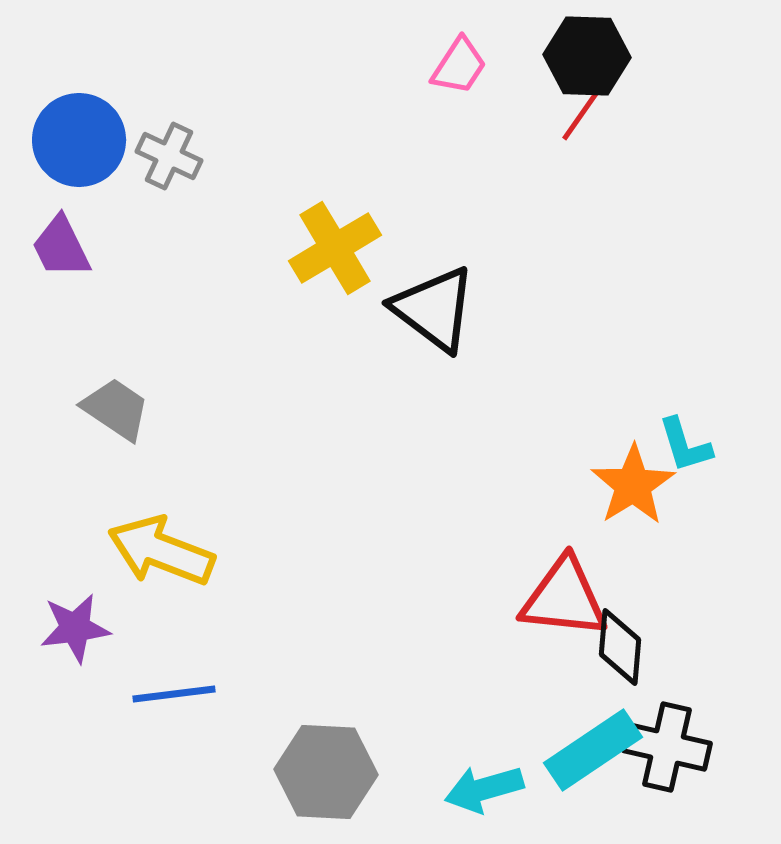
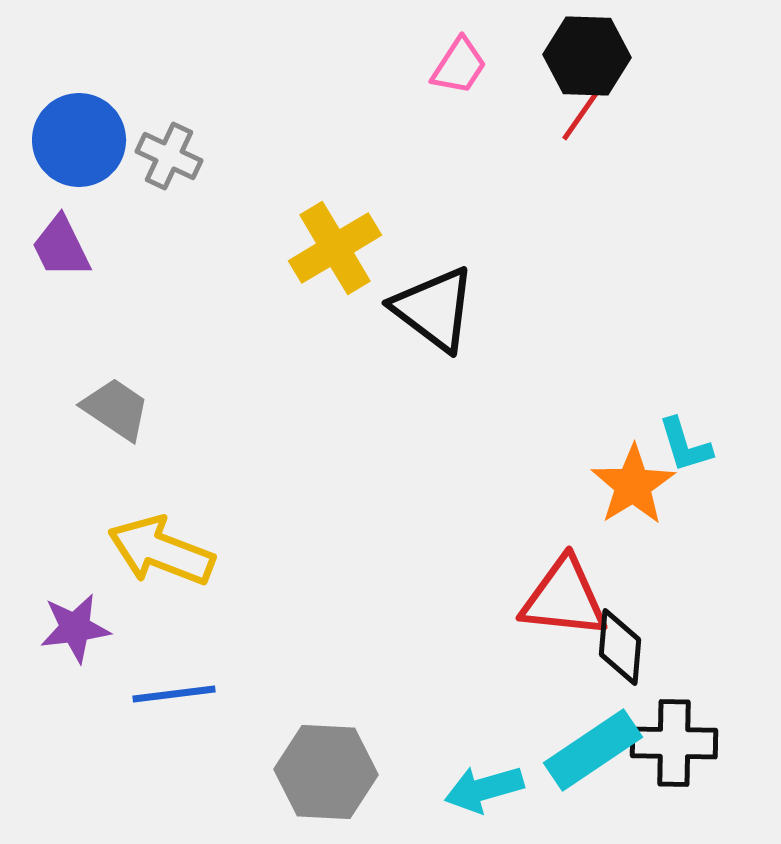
black cross: moved 7 px right, 4 px up; rotated 12 degrees counterclockwise
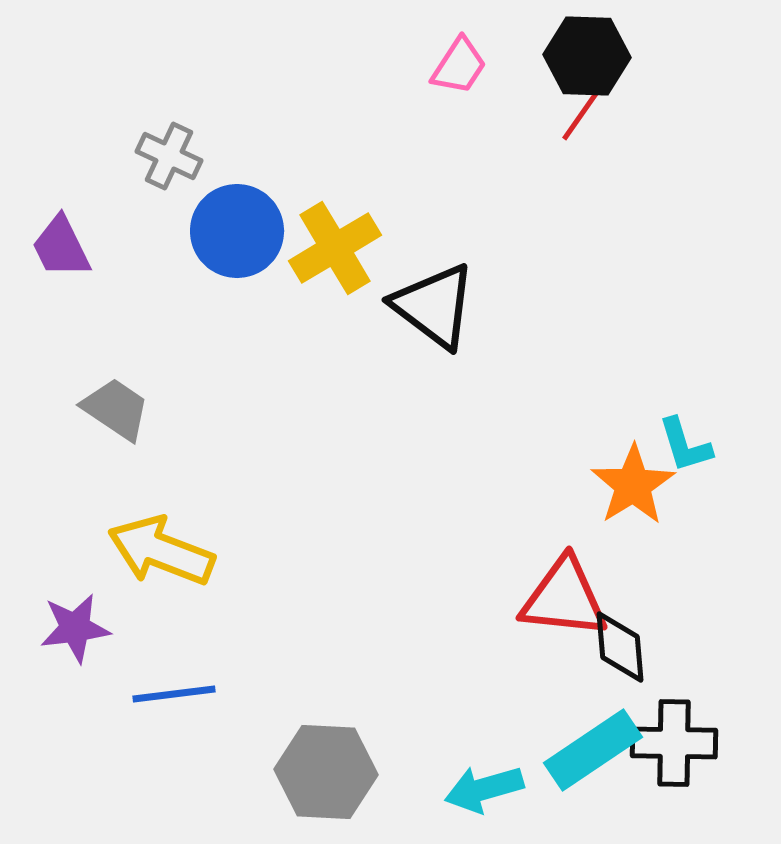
blue circle: moved 158 px right, 91 px down
black triangle: moved 3 px up
black diamond: rotated 10 degrees counterclockwise
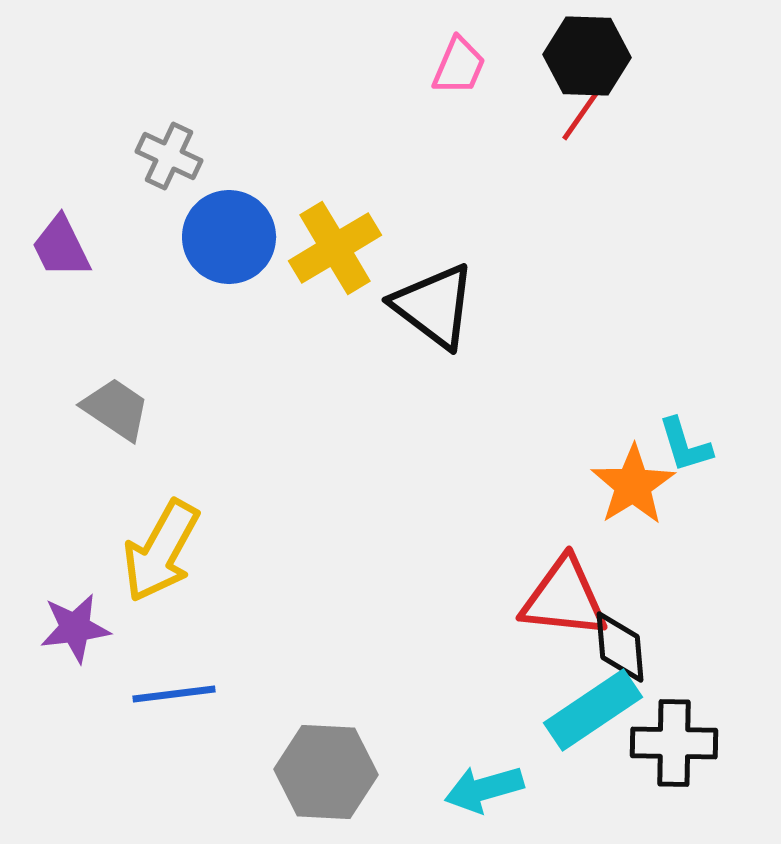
pink trapezoid: rotated 10 degrees counterclockwise
blue circle: moved 8 px left, 6 px down
yellow arrow: rotated 82 degrees counterclockwise
cyan rectangle: moved 40 px up
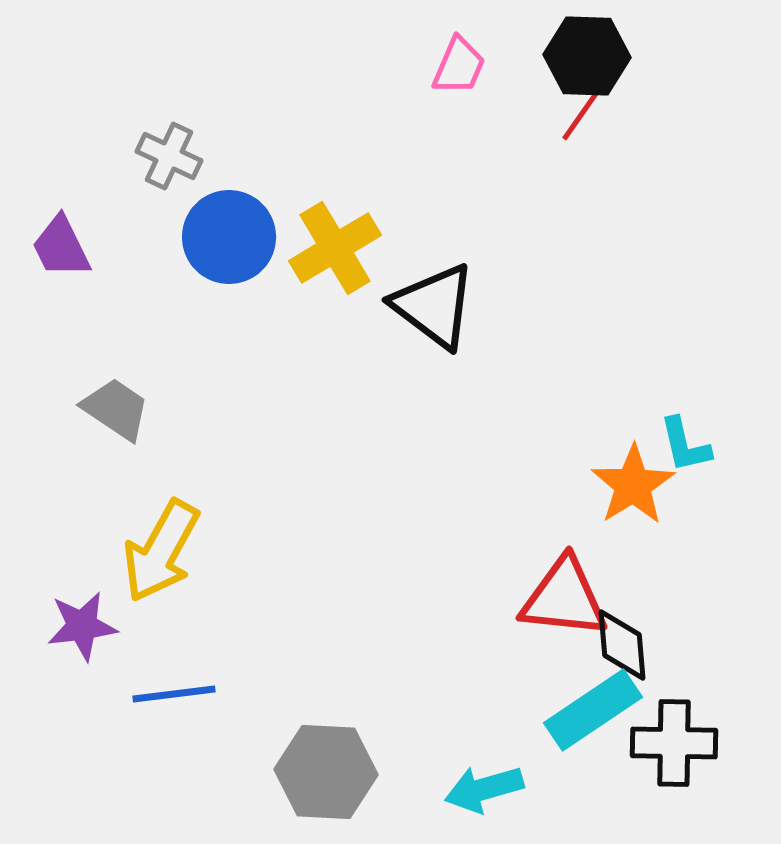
cyan L-shape: rotated 4 degrees clockwise
purple star: moved 7 px right, 2 px up
black diamond: moved 2 px right, 2 px up
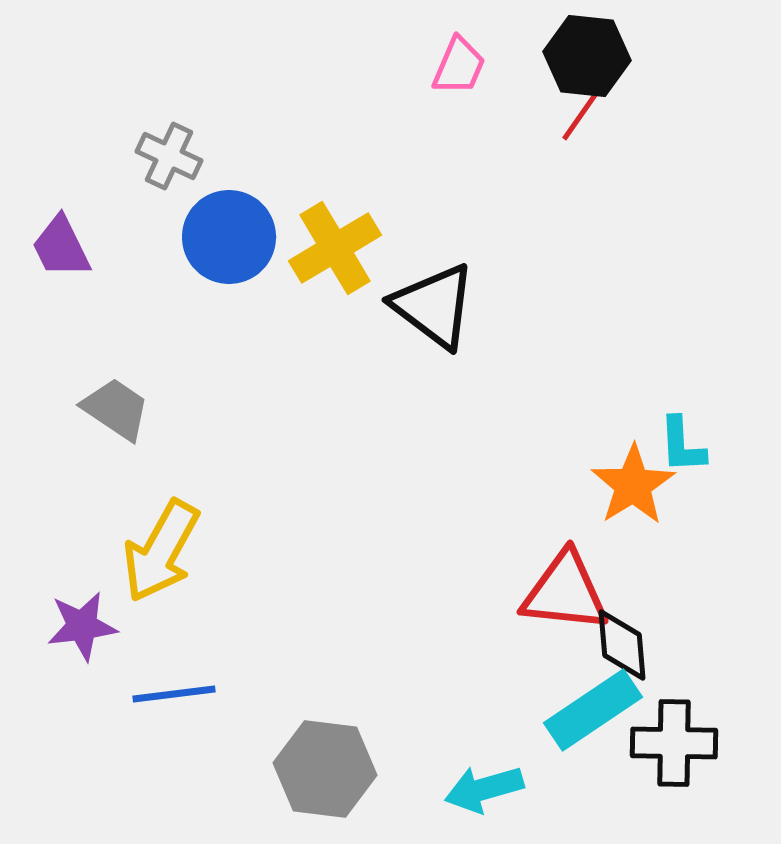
black hexagon: rotated 4 degrees clockwise
cyan L-shape: moved 3 px left; rotated 10 degrees clockwise
red triangle: moved 1 px right, 6 px up
gray hexagon: moved 1 px left, 3 px up; rotated 4 degrees clockwise
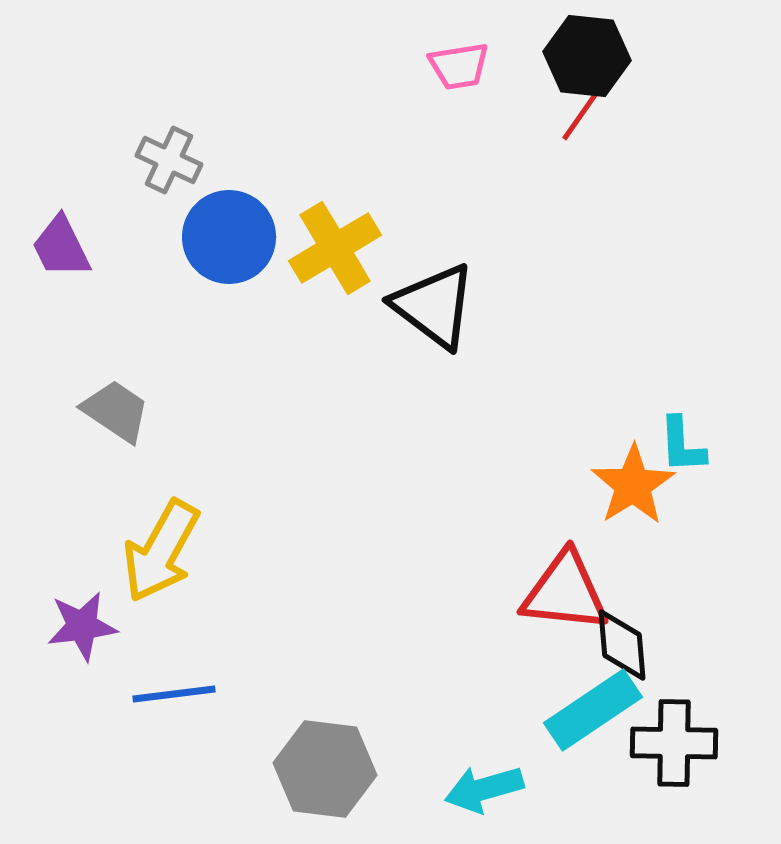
pink trapezoid: rotated 58 degrees clockwise
gray cross: moved 4 px down
gray trapezoid: moved 2 px down
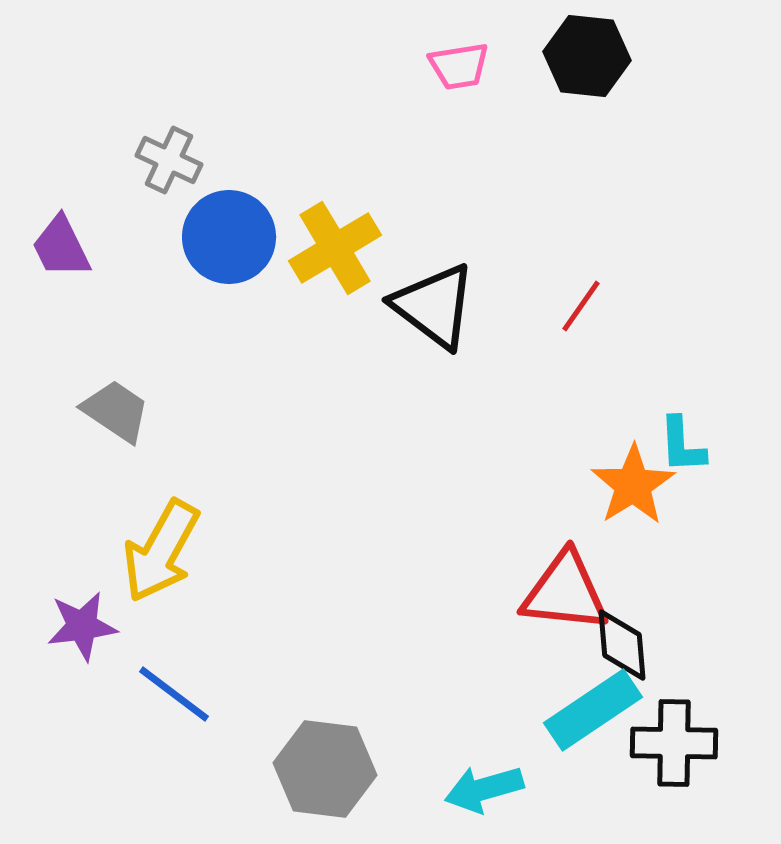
red line: moved 191 px down
blue line: rotated 44 degrees clockwise
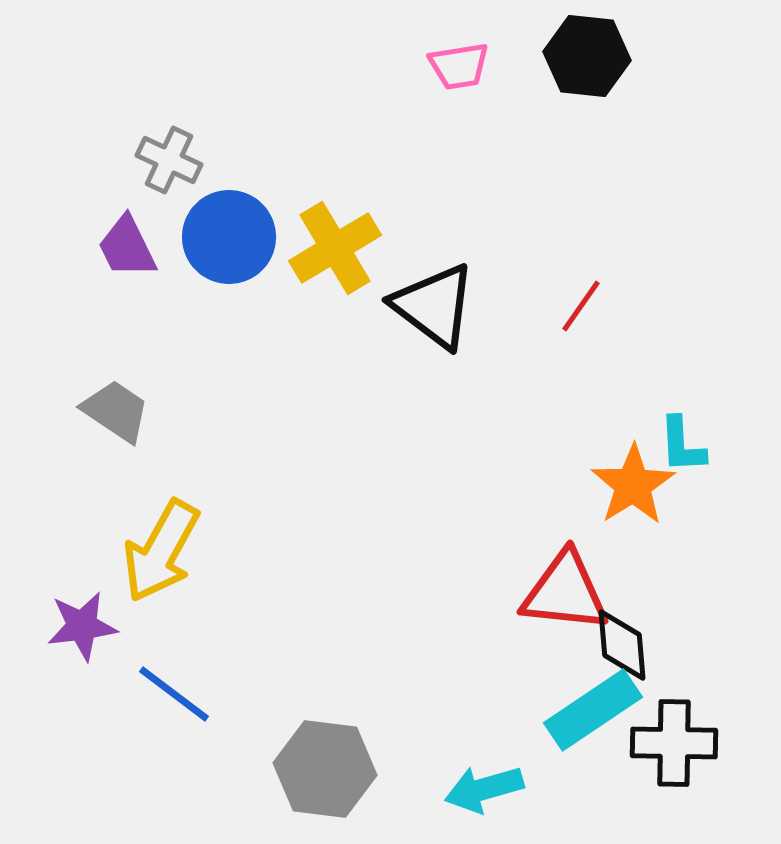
purple trapezoid: moved 66 px right
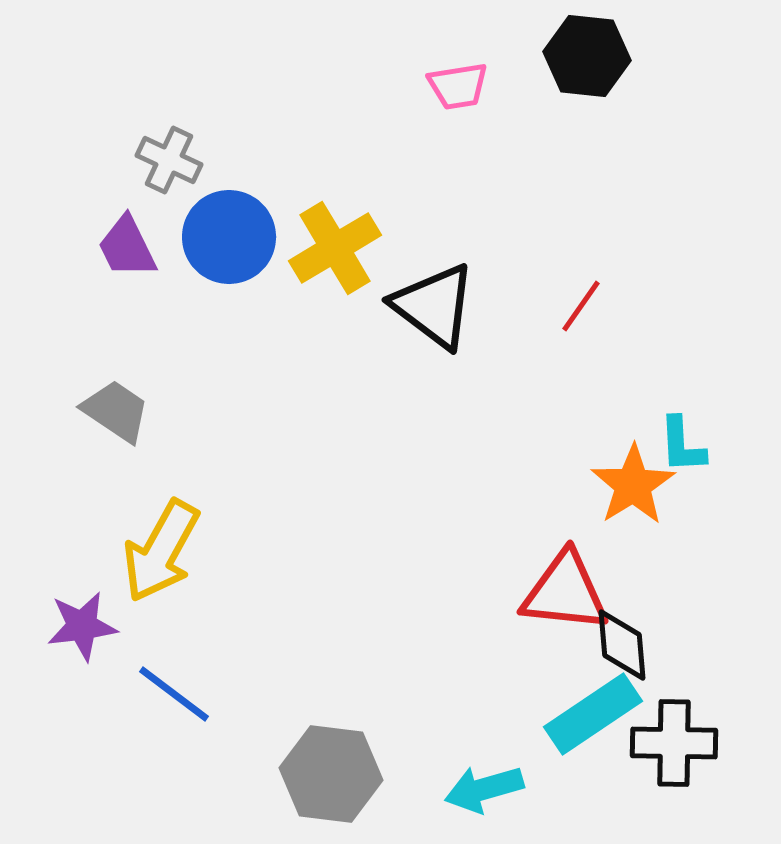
pink trapezoid: moved 1 px left, 20 px down
cyan rectangle: moved 4 px down
gray hexagon: moved 6 px right, 5 px down
